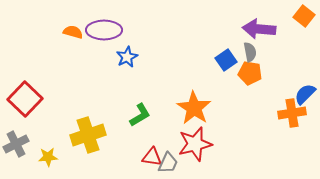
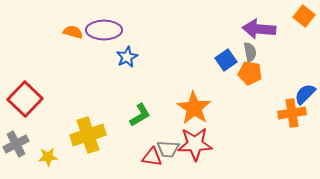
red star: rotated 12 degrees clockwise
gray trapezoid: moved 14 px up; rotated 70 degrees clockwise
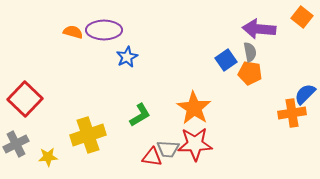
orange square: moved 2 px left, 1 px down
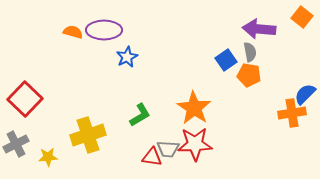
orange pentagon: moved 1 px left, 2 px down
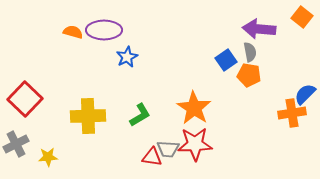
yellow cross: moved 19 px up; rotated 16 degrees clockwise
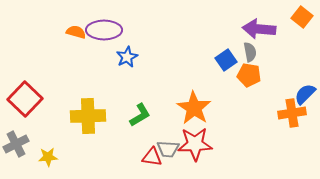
orange semicircle: moved 3 px right
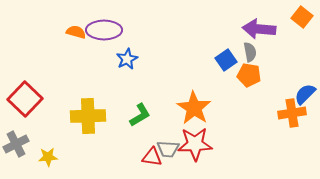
blue star: moved 2 px down
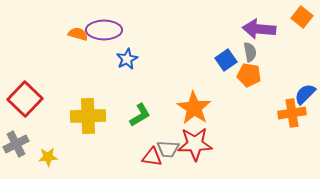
orange semicircle: moved 2 px right, 2 px down
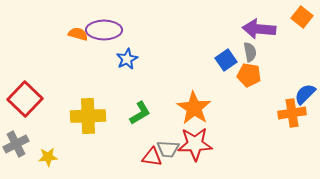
green L-shape: moved 2 px up
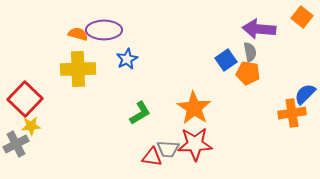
orange pentagon: moved 1 px left, 2 px up
yellow cross: moved 10 px left, 47 px up
yellow star: moved 17 px left, 31 px up
